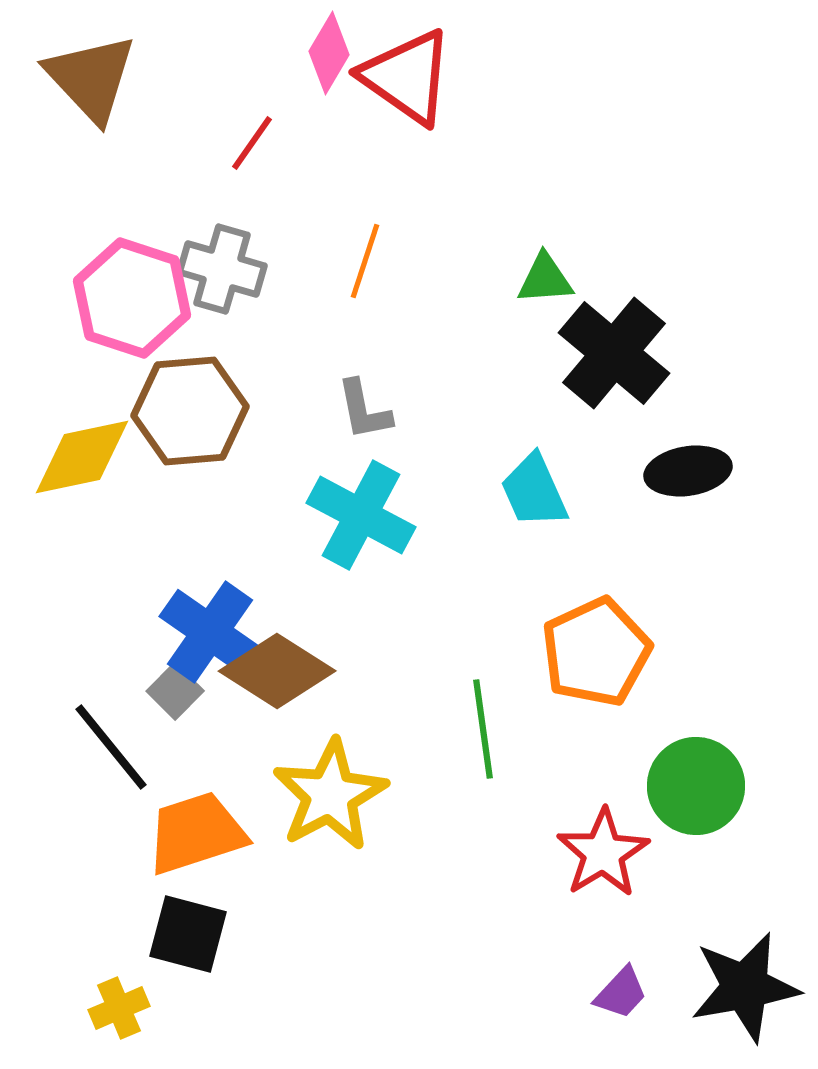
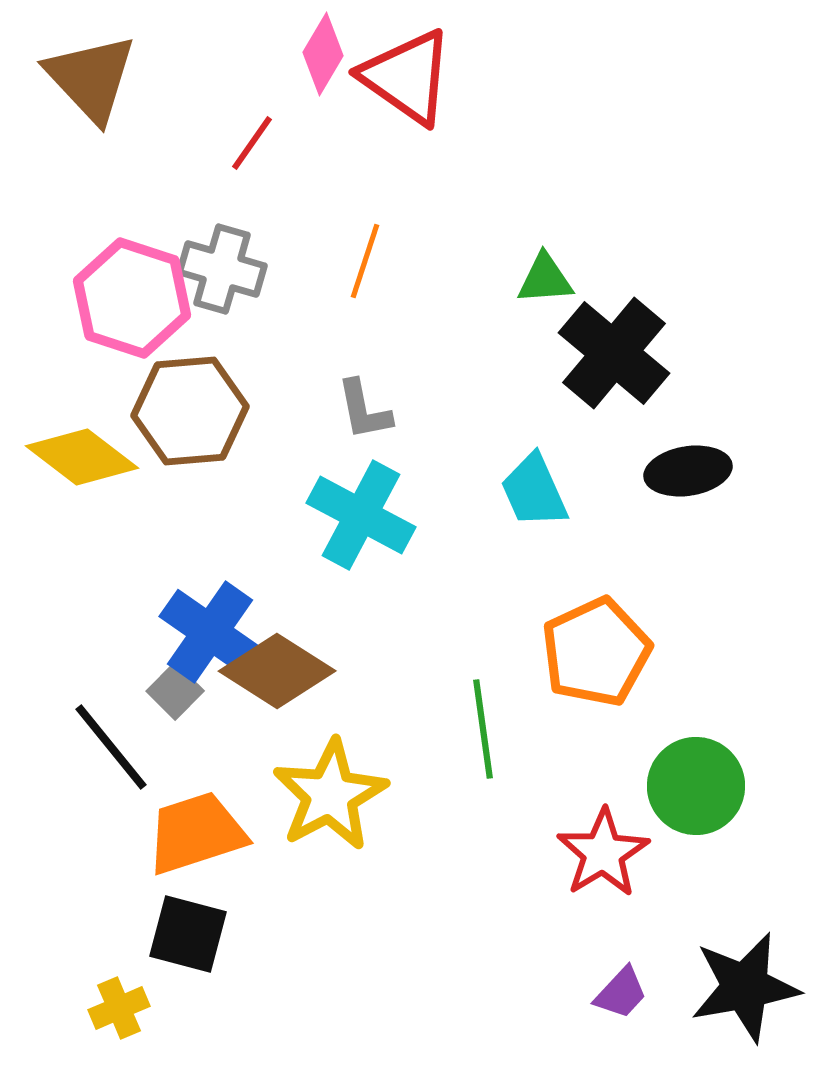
pink diamond: moved 6 px left, 1 px down
yellow diamond: rotated 49 degrees clockwise
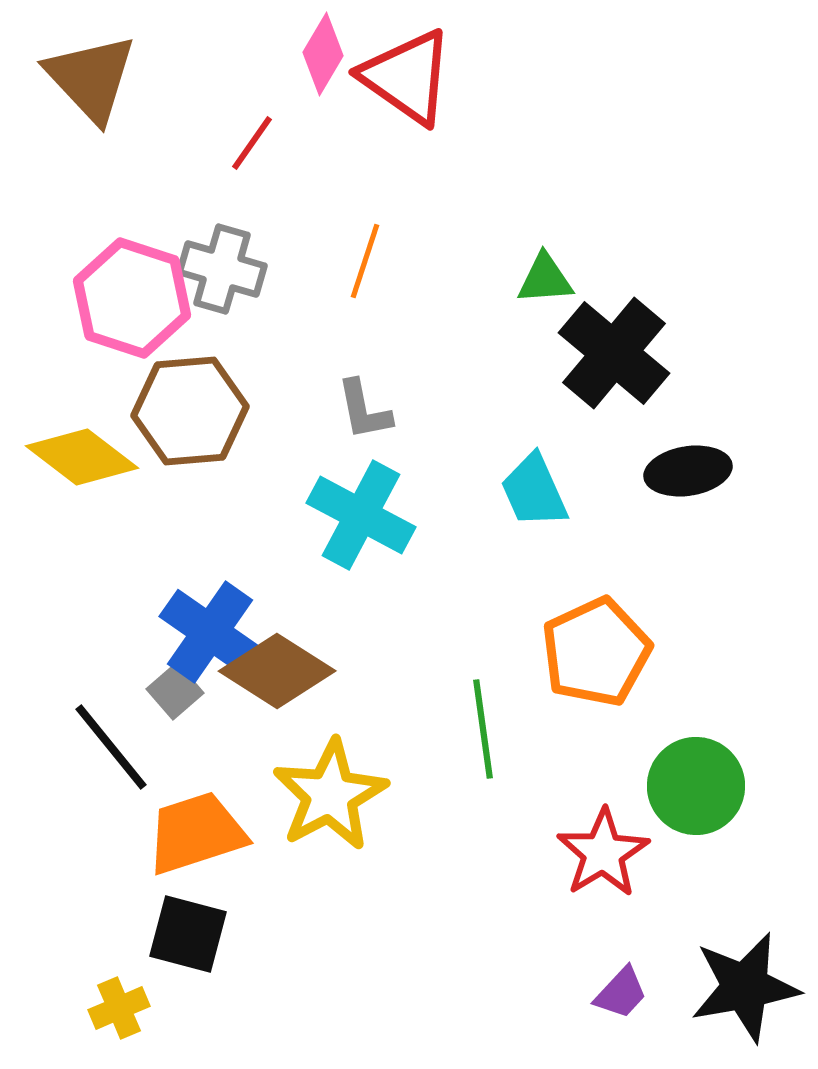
gray square: rotated 4 degrees clockwise
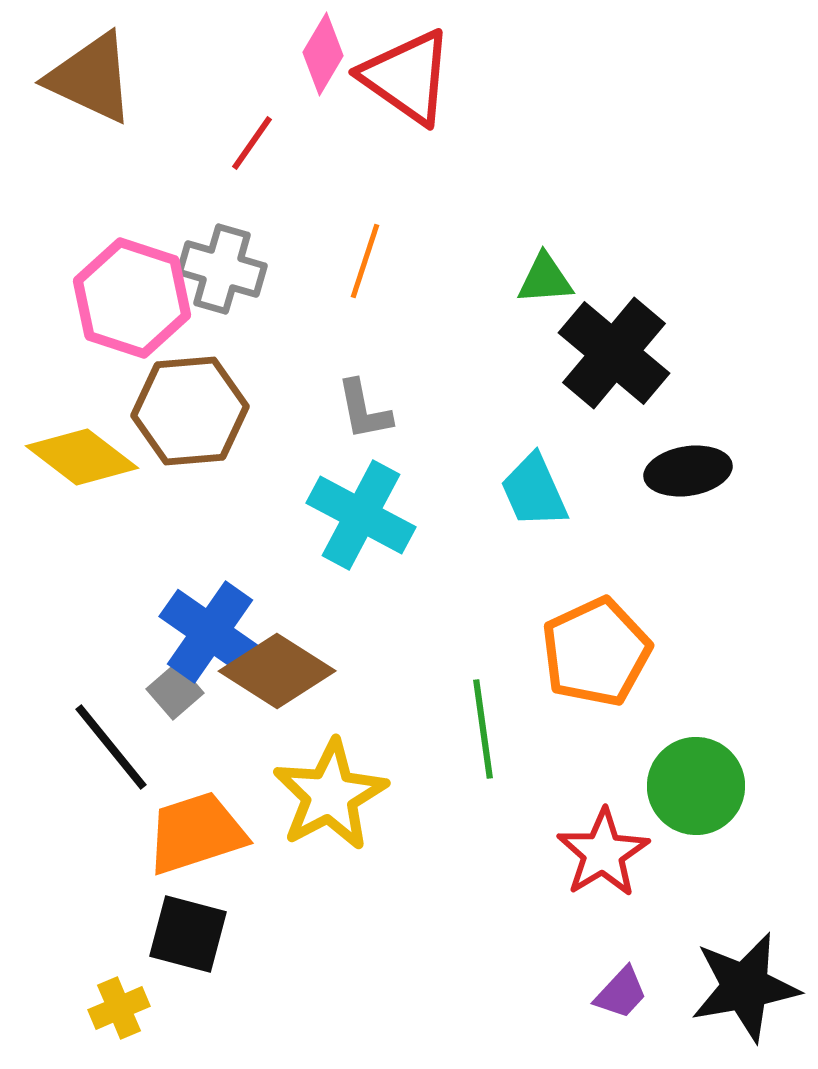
brown triangle: rotated 22 degrees counterclockwise
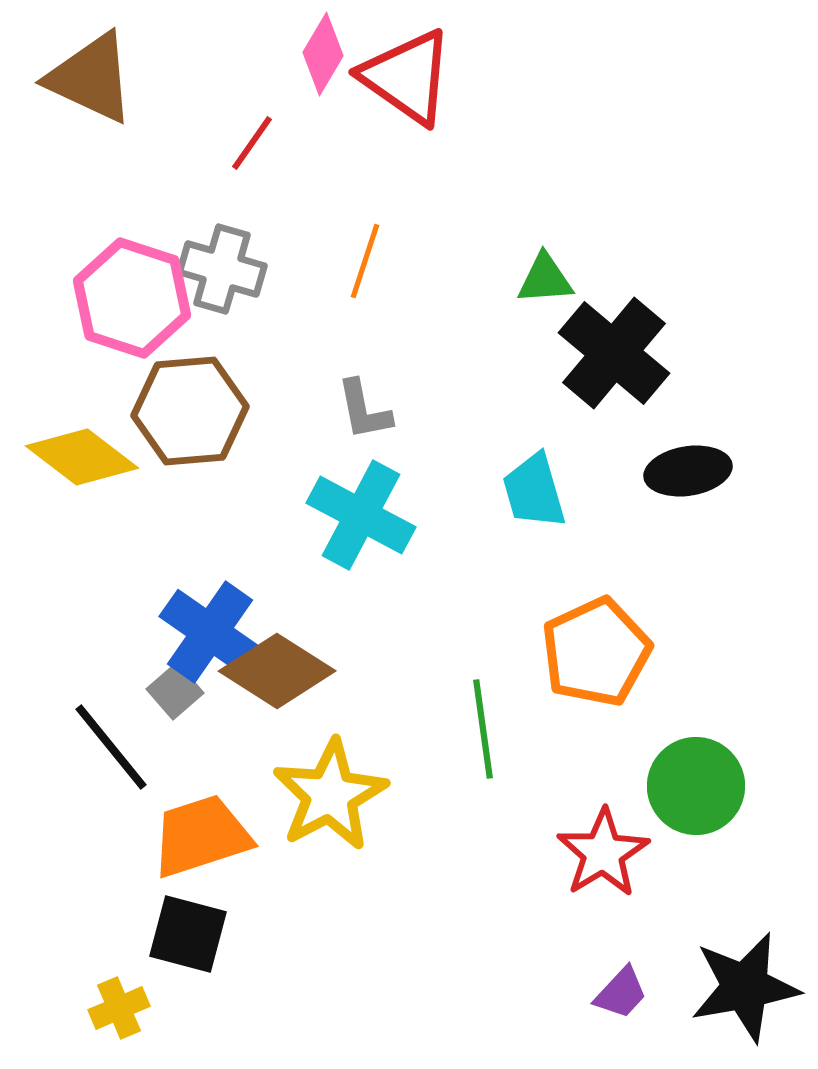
cyan trapezoid: rotated 8 degrees clockwise
orange trapezoid: moved 5 px right, 3 px down
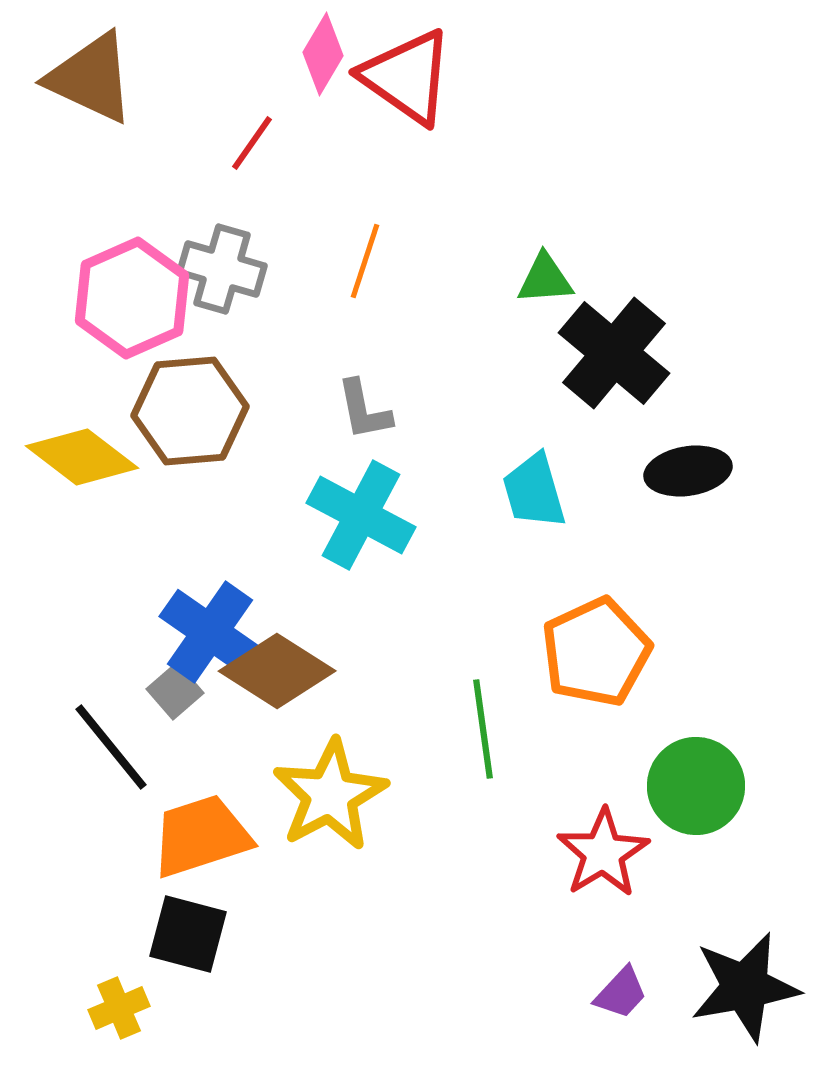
pink hexagon: rotated 18 degrees clockwise
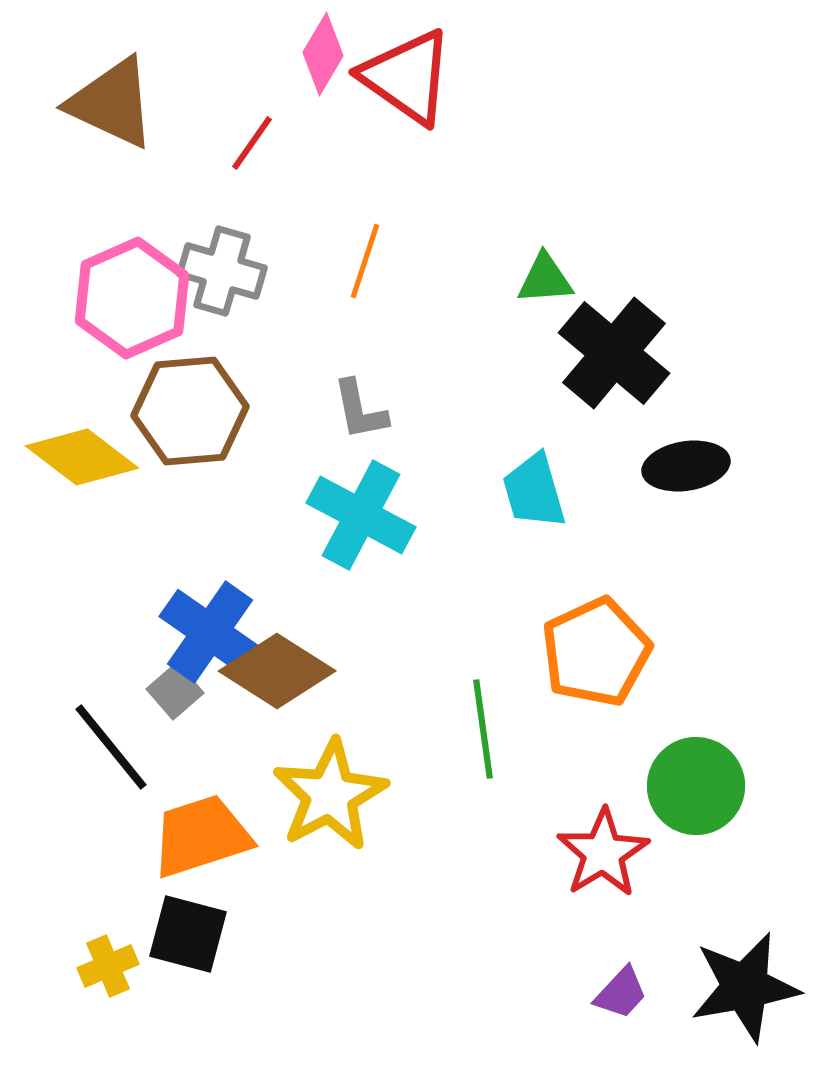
brown triangle: moved 21 px right, 25 px down
gray cross: moved 2 px down
gray L-shape: moved 4 px left
black ellipse: moved 2 px left, 5 px up
yellow cross: moved 11 px left, 42 px up
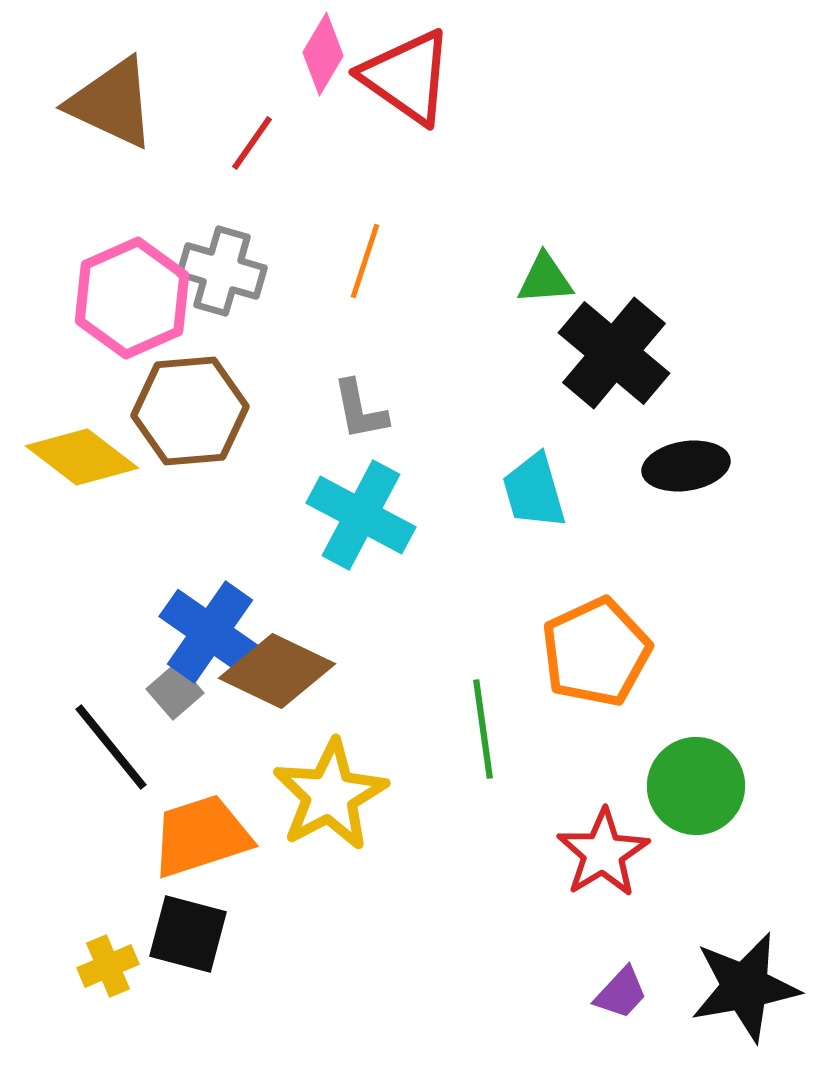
brown diamond: rotated 7 degrees counterclockwise
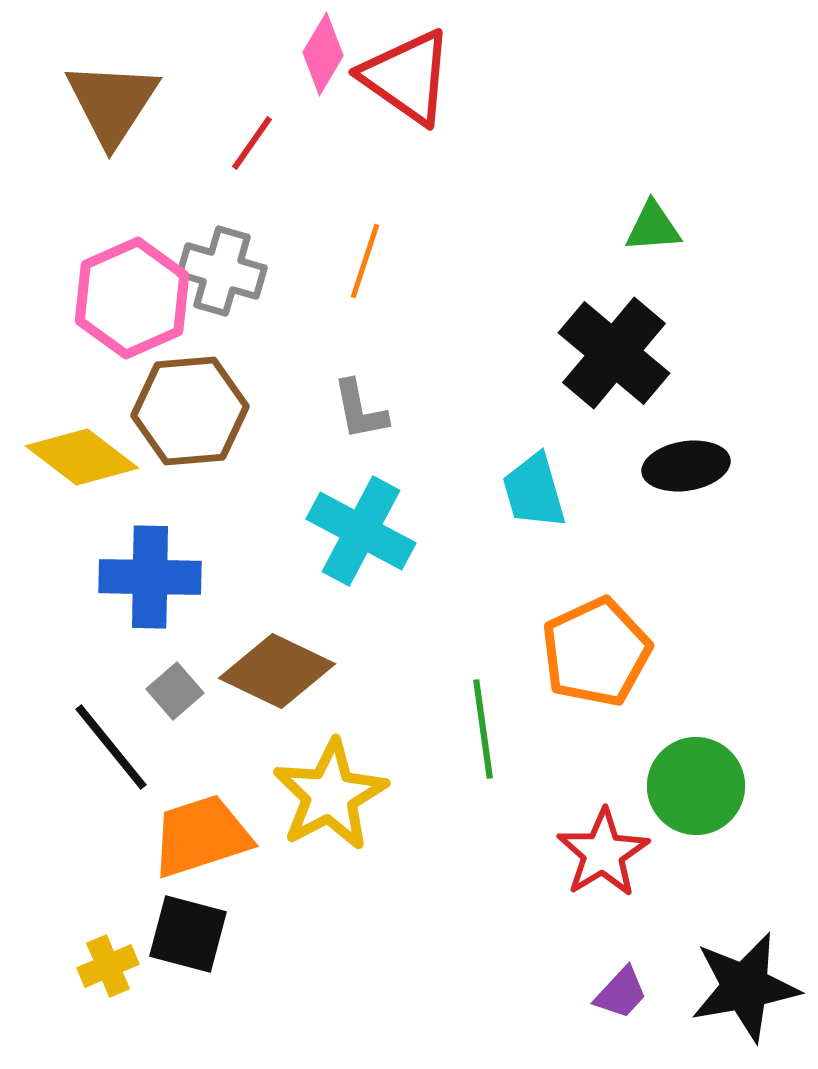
brown triangle: rotated 38 degrees clockwise
green triangle: moved 108 px right, 52 px up
cyan cross: moved 16 px down
blue cross: moved 60 px left, 55 px up; rotated 34 degrees counterclockwise
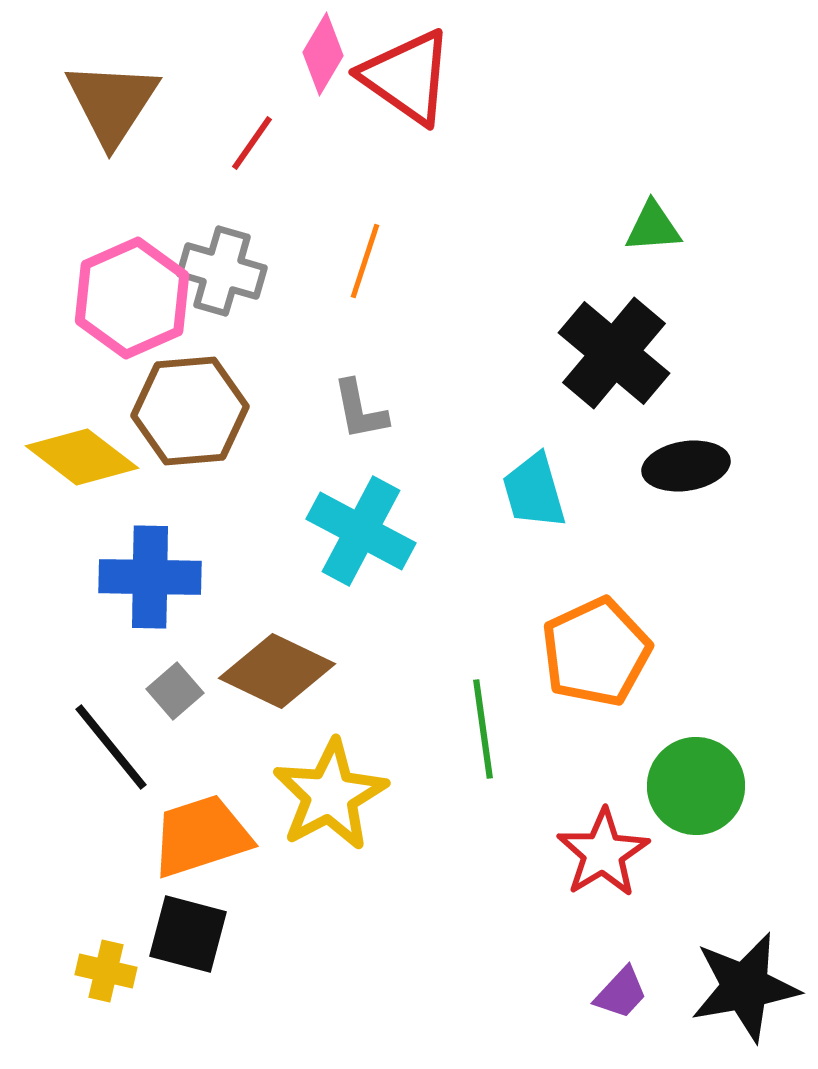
yellow cross: moved 2 px left, 5 px down; rotated 36 degrees clockwise
